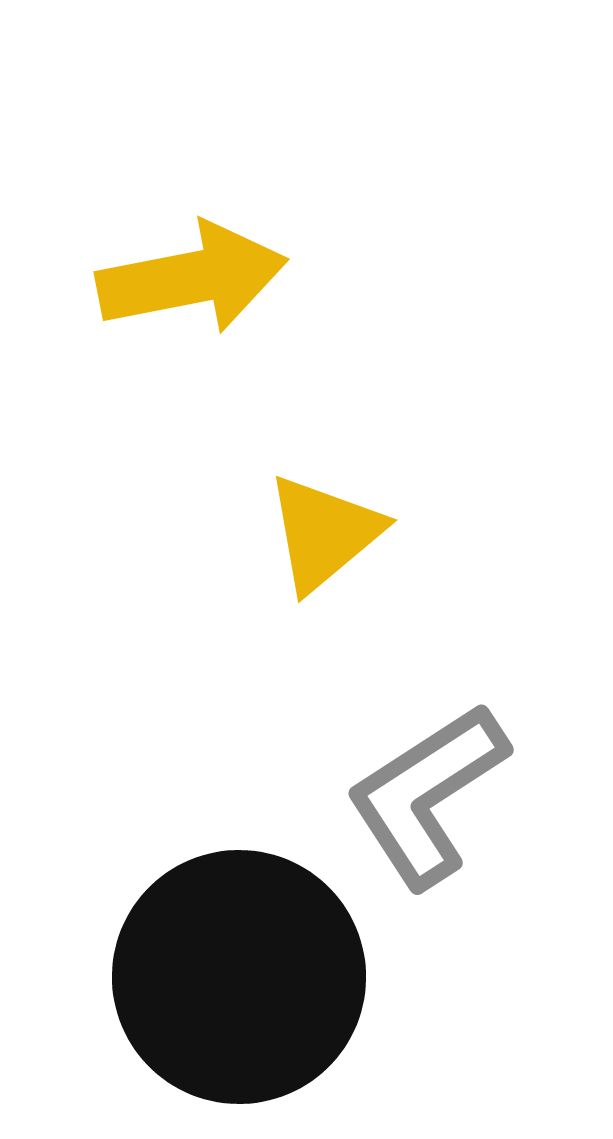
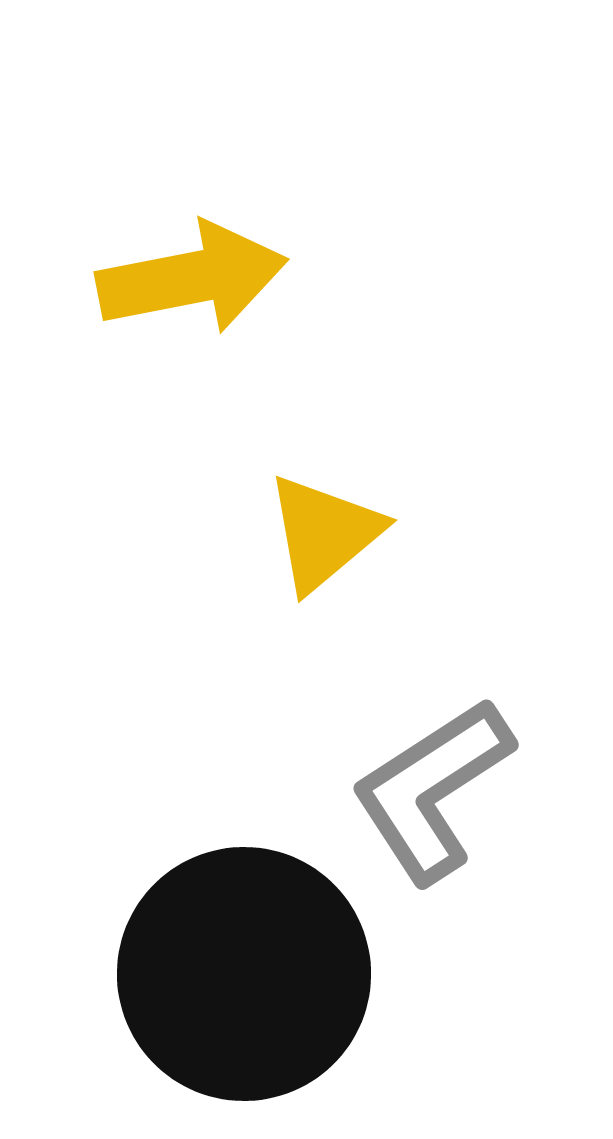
gray L-shape: moved 5 px right, 5 px up
black circle: moved 5 px right, 3 px up
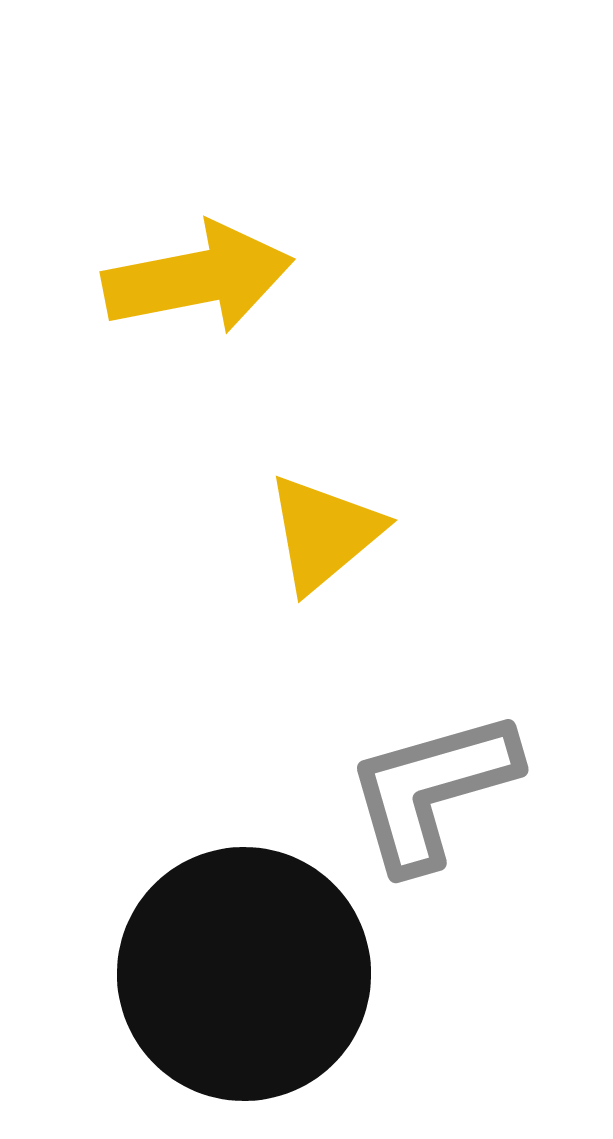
yellow arrow: moved 6 px right
gray L-shape: rotated 17 degrees clockwise
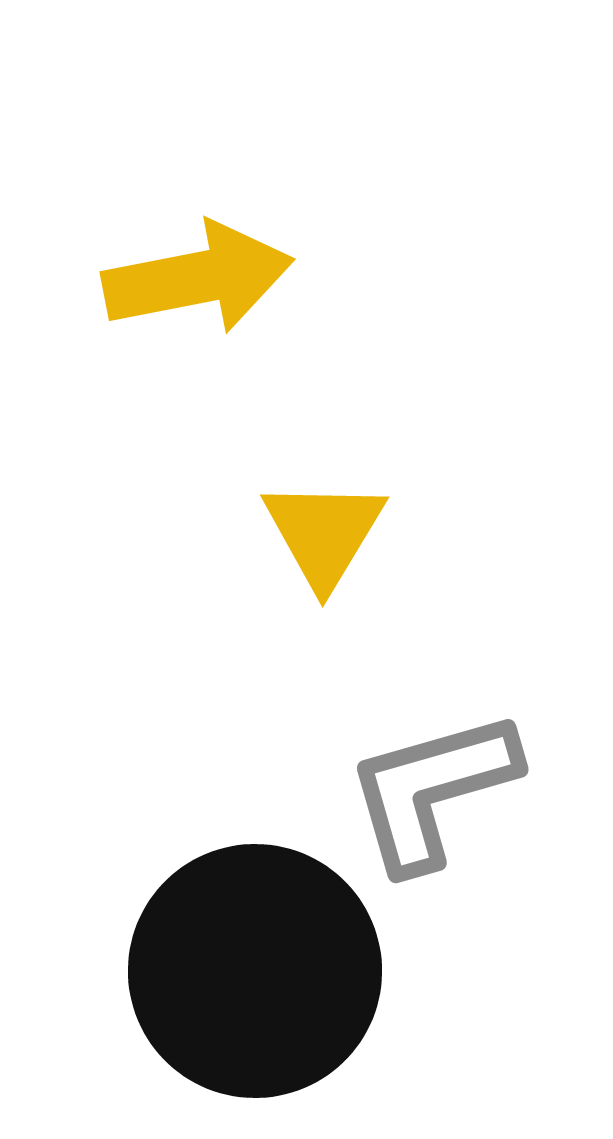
yellow triangle: rotated 19 degrees counterclockwise
black circle: moved 11 px right, 3 px up
